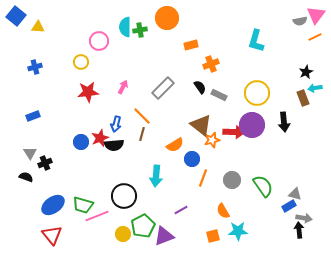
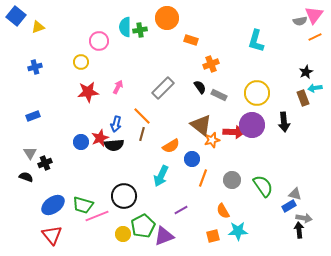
pink triangle at (316, 15): moved 2 px left
yellow triangle at (38, 27): rotated 24 degrees counterclockwise
orange rectangle at (191, 45): moved 5 px up; rotated 32 degrees clockwise
pink arrow at (123, 87): moved 5 px left
orange semicircle at (175, 145): moved 4 px left, 1 px down
cyan arrow at (156, 176): moved 5 px right; rotated 20 degrees clockwise
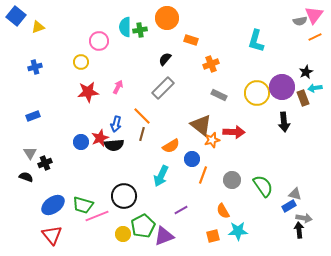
black semicircle at (200, 87): moved 35 px left, 28 px up; rotated 104 degrees counterclockwise
purple circle at (252, 125): moved 30 px right, 38 px up
orange line at (203, 178): moved 3 px up
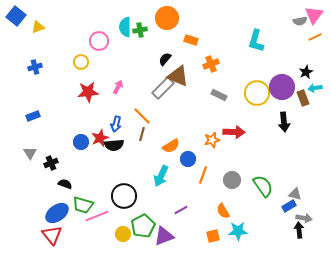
brown triangle at (201, 125): moved 23 px left, 49 px up; rotated 15 degrees counterclockwise
blue circle at (192, 159): moved 4 px left
black cross at (45, 163): moved 6 px right
black semicircle at (26, 177): moved 39 px right, 7 px down
blue ellipse at (53, 205): moved 4 px right, 8 px down
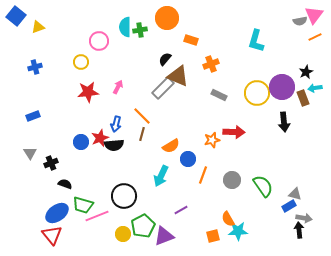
orange semicircle at (223, 211): moved 5 px right, 8 px down
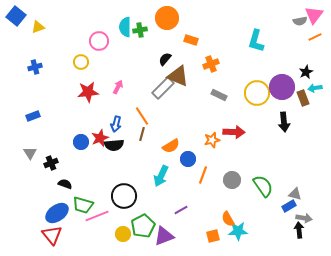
orange line at (142, 116): rotated 12 degrees clockwise
